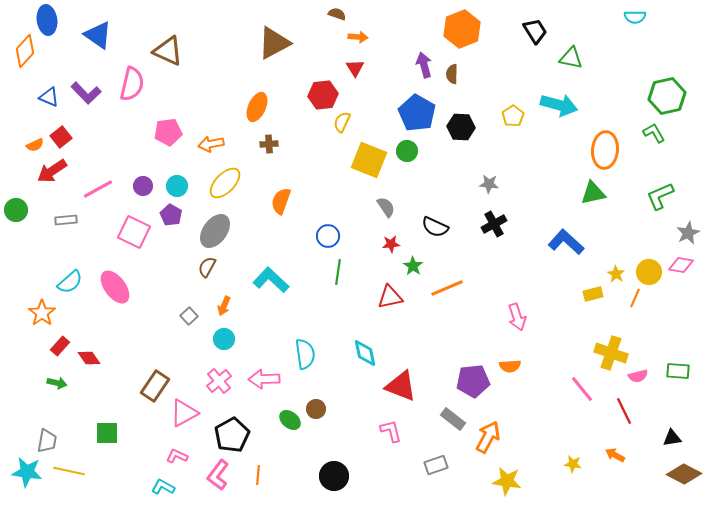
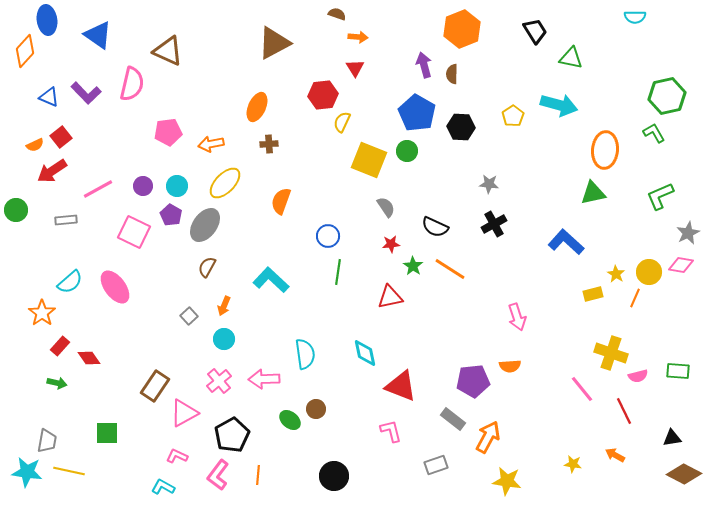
gray ellipse at (215, 231): moved 10 px left, 6 px up
orange line at (447, 288): moved 3 px right, 19 px up; rotated 56 degrees clockwise
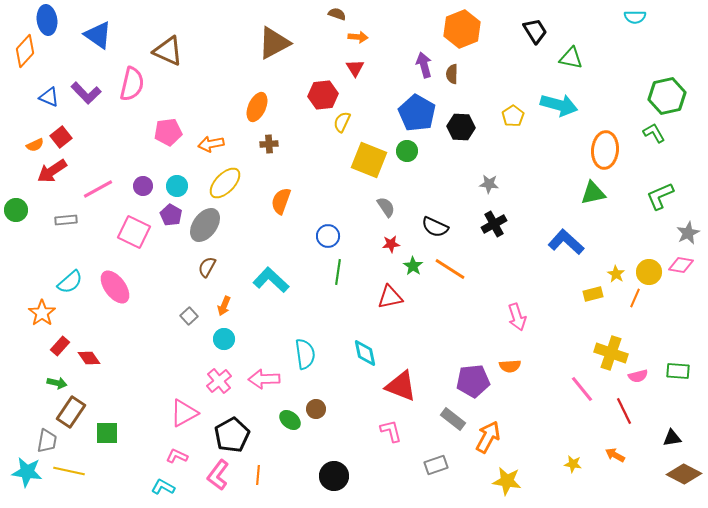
brown rectangle at (155, 386): moved 84 px left, 26 px down
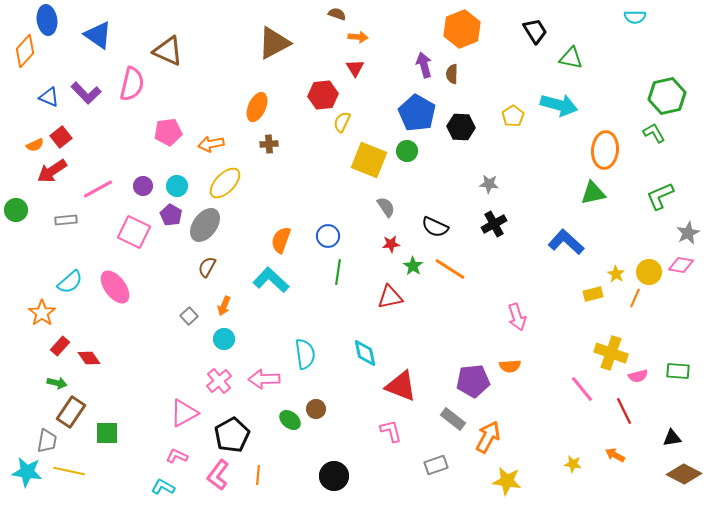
orange semicircle at (281, 201): moved 39 px down
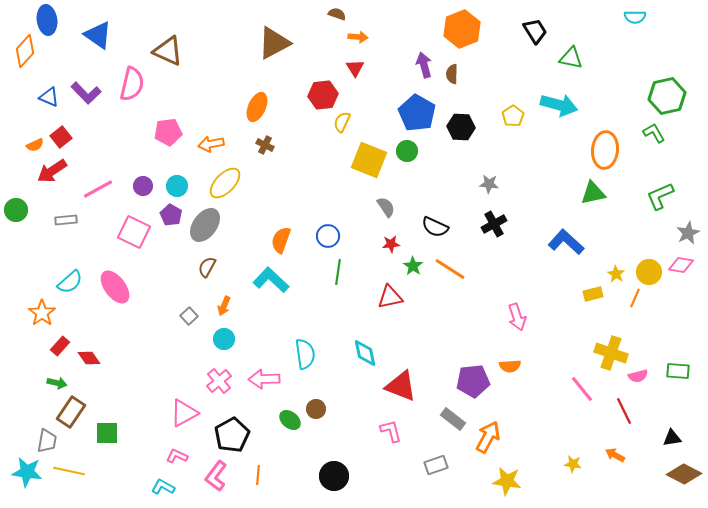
brown cross at (269, 144): moved 4 px left, 1 px down; rotated 30 degrees clockwise
pink L-shape at (218, 475): moved 2 px left, 1 px down
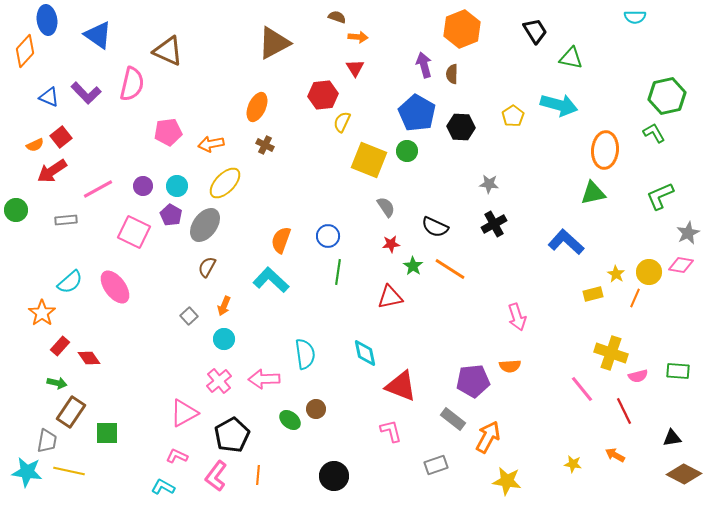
brown semicircle at (337, 14): moved 3 px down
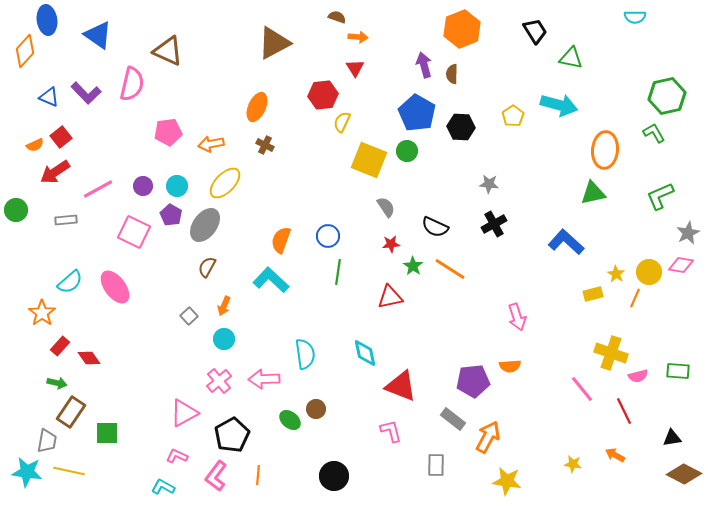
red arrow at (52, 171): moved 3 px right, 1 px down
gray rectangle at (436, 465): rotated 70 degrees counterclockwise
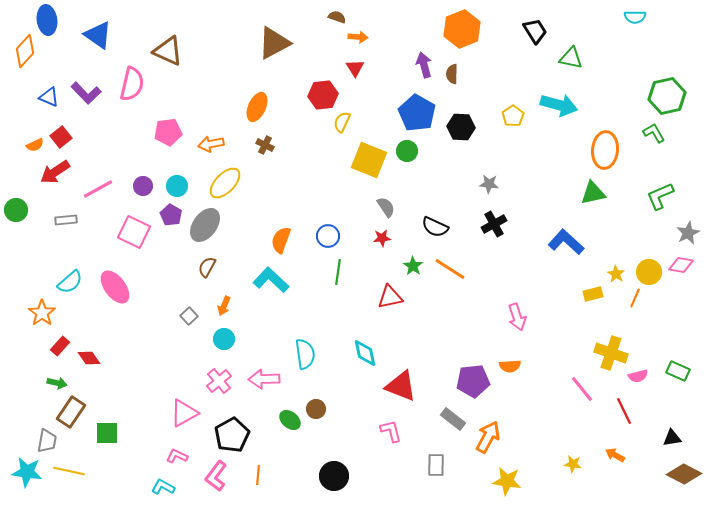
red star at (391, 244): moved 9 px left, 6 px up
green rectangle at (678, 371): rotated 20 degrees clockwise
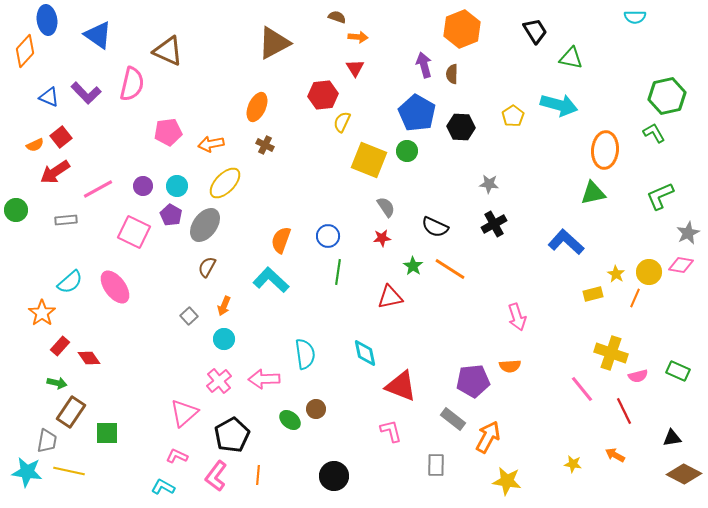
pink triangle at (184, 413): rotated 12 degrees counterclockwise
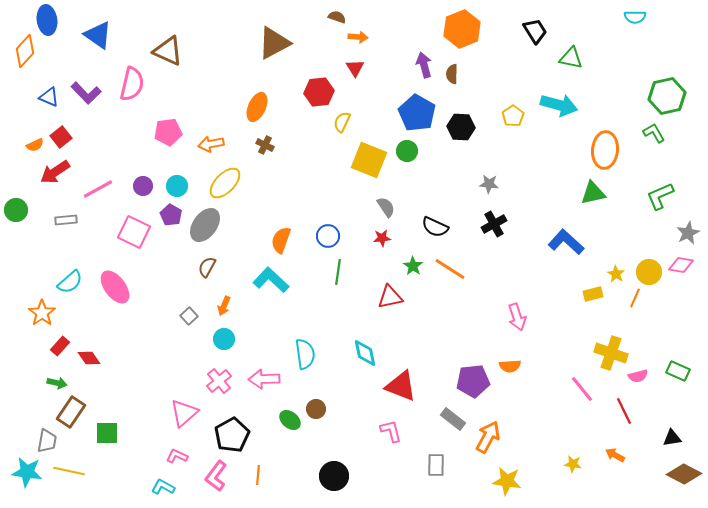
red hexagon at (323, 95): moved 4 px left, 3 px up
